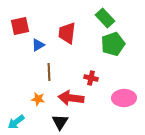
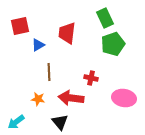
green rectangle: rotated 18 degrees clockwise
pink ellipse: rotated 10 degrees clockwise
black triangle: rotated 12 degrees counterclockwise
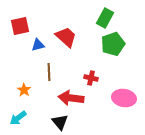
green rectangle: rotated 54 degrees clockwise
red trapezoid: moved 1 px left, 4 px down; rotated 125 degrees clockwise
blue triangle: rotated 16 degrees clockwise
orange star: moved 14 px left, 9 px up; rotated 24 degrees clockwise
cyan arrow: moved 2 px right, 4 px up
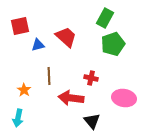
brown line: moved 4 px down
cyan arrow: rotated 42 degrees counterclockwise
black triangle: moved 32 px right, 1 px up
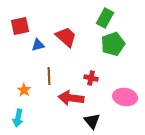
pink ellipse: moved 1 px right, 1 px up
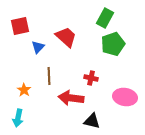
blue triangle: moved 2 px down; rotated 32 degrees counterclockwise
black triangle: rotated 36 degrees counterclockwise
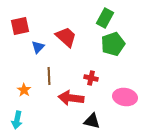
cyan arrow: moved 1 px left, 2 px down
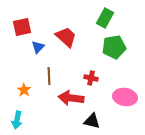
red square: moved 2 px right, 1 px down
green pentagon: moved 1 px right, 3 px down; rotated 10 degrees clockwise
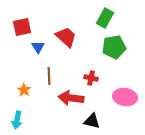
blue triangle: rotated 16 degrees counterclockwise
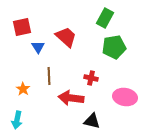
orange star: moved 1 px left, 1 px up
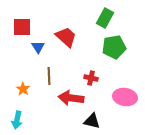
red square: rotated 12 degrees clockwise
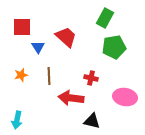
orange star: moved 2 px left, 14 px up; rotated 24 degrees clockwise
